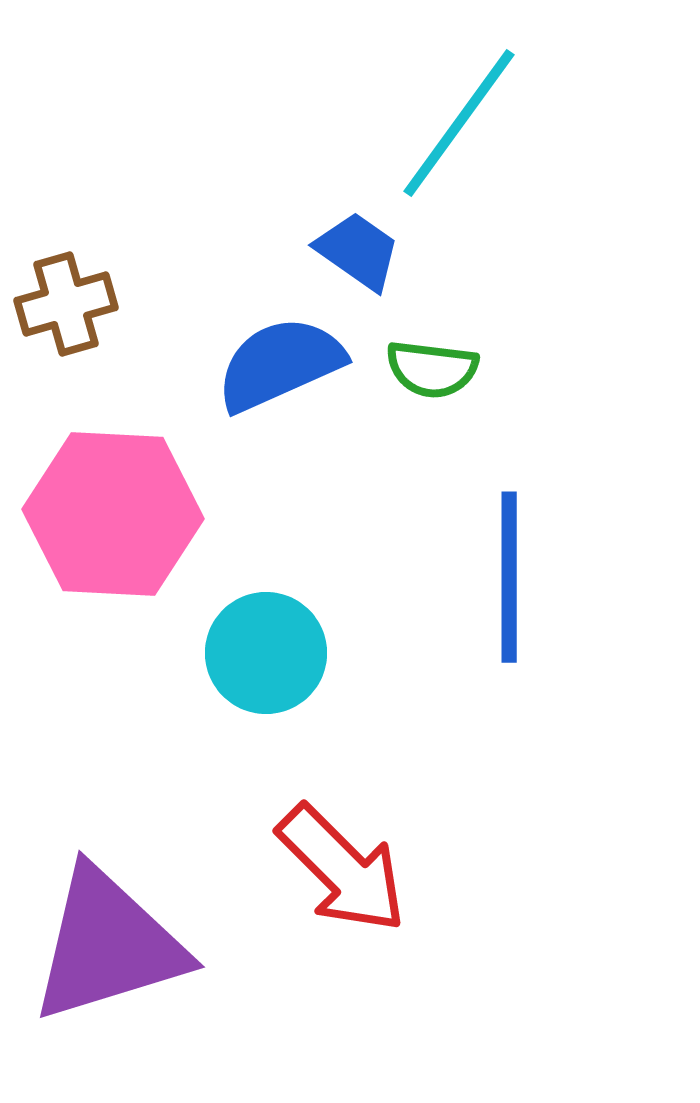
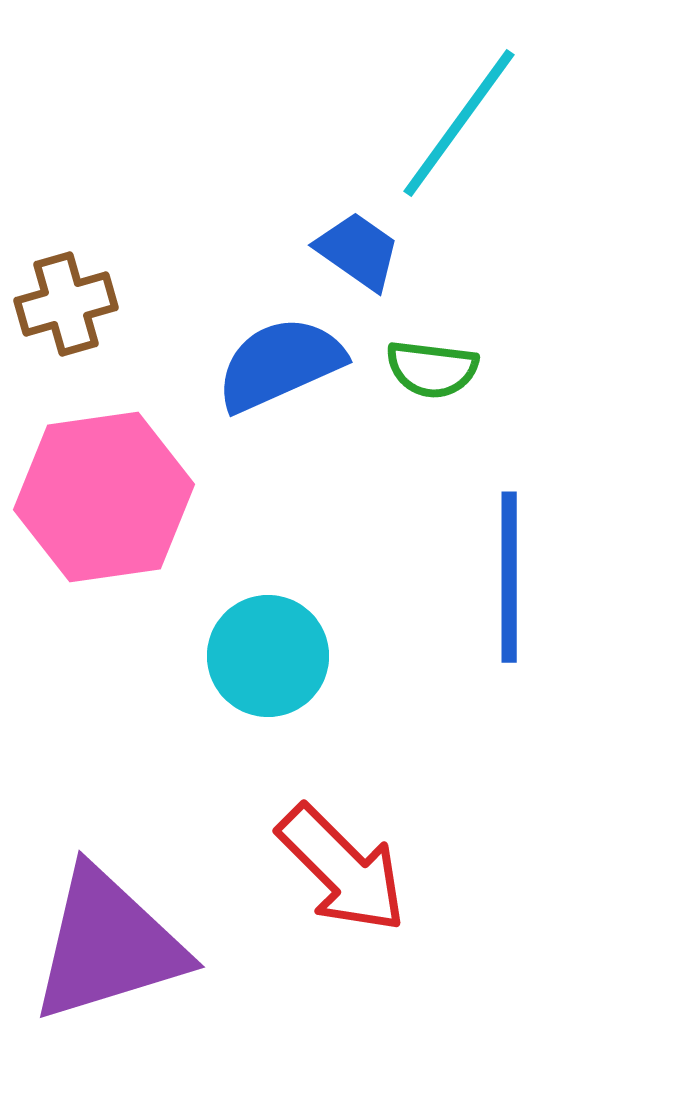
pink hexagon: moved 9 px left, 17 px up; rotated 11 degrees counterclockwise
cyan circle: moved 2 px right, 3 px down
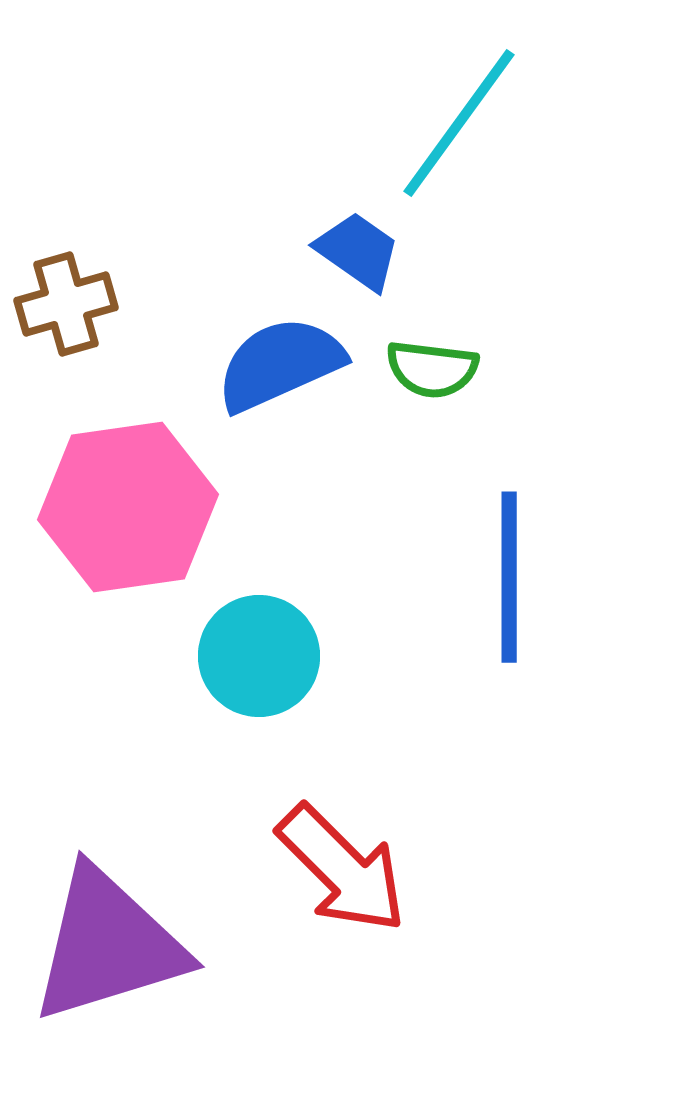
pink hexagon: moved 24 px right, 10 px down
cyan circle: moved 9 px left
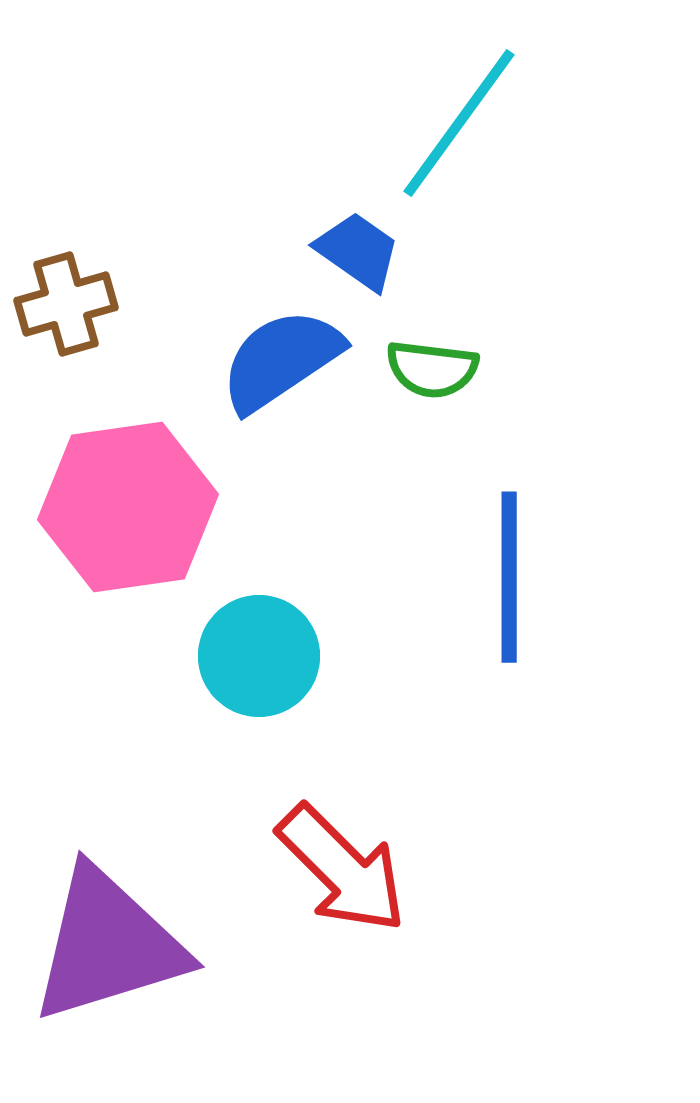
blue semicircle: moved 1 px right, 4 px up; rotated 10 degrees counterclockwise
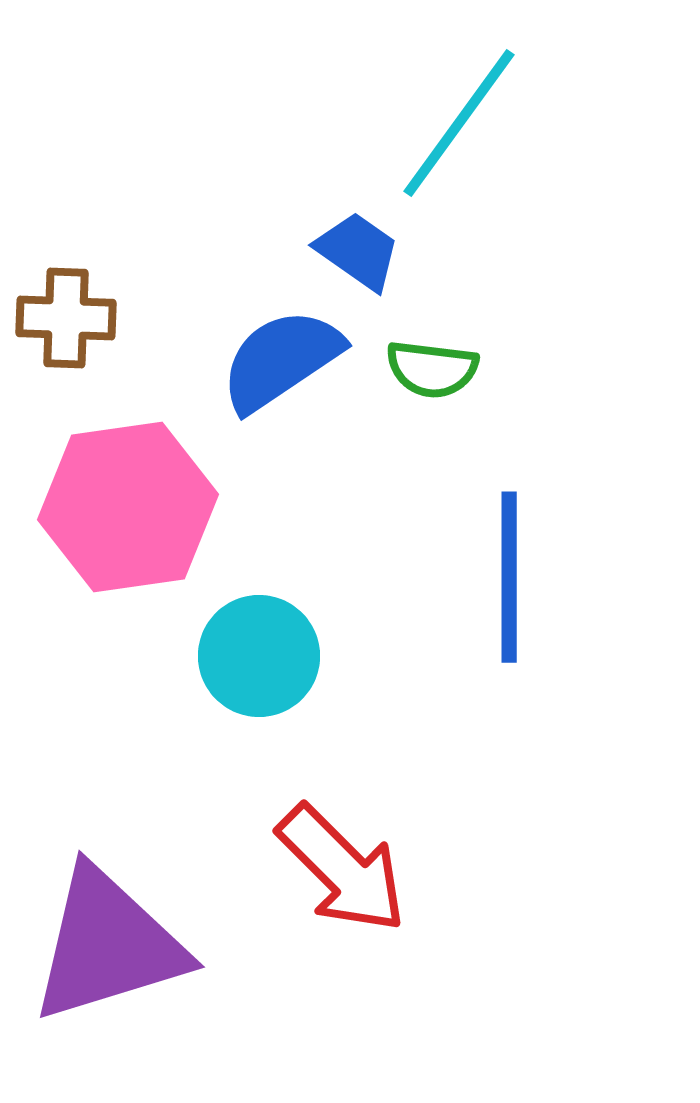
brown cross: moved 14 px down; rotated 18 degrees clockwise
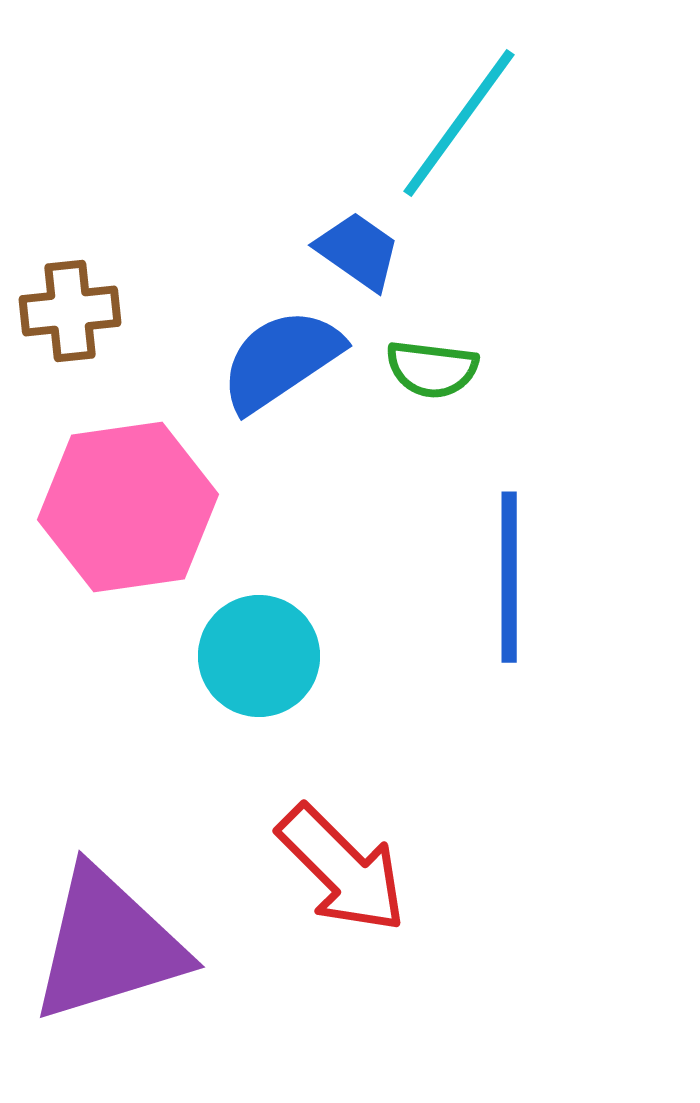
brown cross: moved 4 px right, 7 px up; rotated 8 degrees counterclockwise
